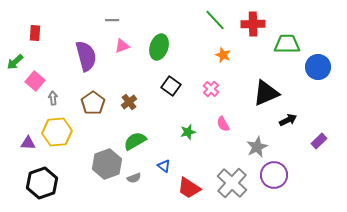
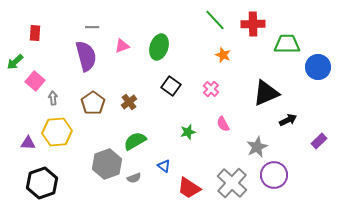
gray line: moved 20 px left, 7 px down
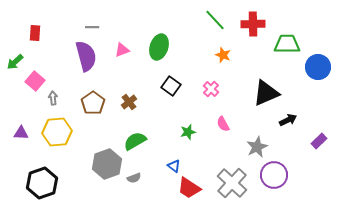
pink triangle: moved 4 px down
purple triangle: moved 7 px left, 10 px up
blue triangle: moved 10 px right
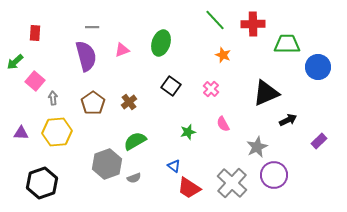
green ellipse: moved 2 px right, 4 px up
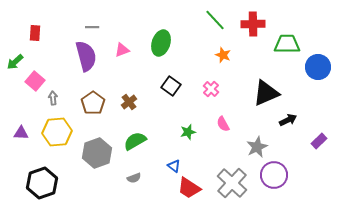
gray hexagon: moved 10 px left, 11 px up
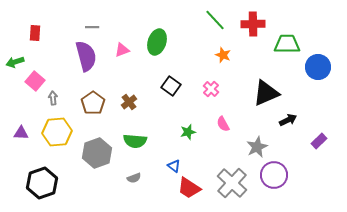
green ellipse: moved 4 px left, 1 px up
green arrow: rotated 24 degrees clockwise
green semicircle: rotated 145 degrees counterclockwise
